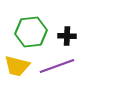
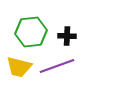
yellow trapezoid: moved 2 px right, 1 px down
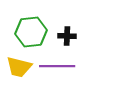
purple line: rotated 20 degrees clockwise
